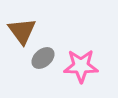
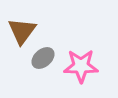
brown triangle: rotated 12 degrees clockwise
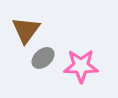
brown triangle: moved 4 px right, 1 px up
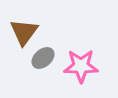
brown triangle: moved 2 px left, 2 px down
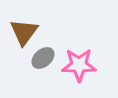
pink star: moved 2 px left, 1 px up
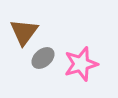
pink star: moved 2 px right, 1 px up; rotated 16 degrees counterclockwise
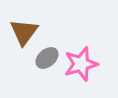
gray ellipse: moved 4 px right
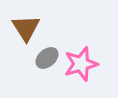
brown triangle: moved 2 px right, 4 px up; rotated 8 degrees counterclockwise
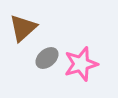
brown triangle: moved 3 px left; rotated 20 degrees clockwise
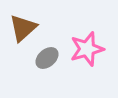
pink star: moved 6 px right, 15 px up
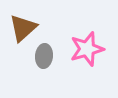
gray ellipse: moved 3 px left, 2 px up; rotated 45 degrees counterclockwise
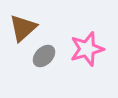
gray ellipse: rotated 40 degrees clockwise
